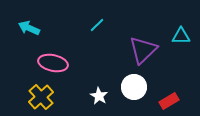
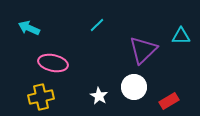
yellow cross: rotated 30 degrees clockwise
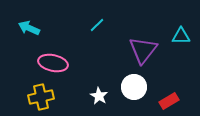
purple triangle: rotated 8 degrees counterclockwise
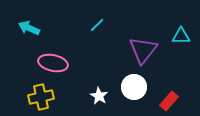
red rectangle: rotated 18 degrees counterclockwise
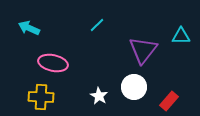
yellow cross: rotated 15 degrees clockwise
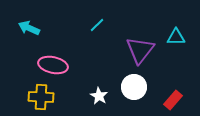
cyan triangle: moved 5 px left, 1 px down
purple triangle: moved 3 px left
pink ellipse: moved 2 px down
red rectangle: moved 4 px right, 1 px up
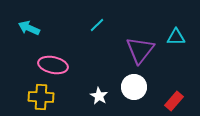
red rectangle: moved 1 px right, 1 px down
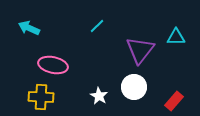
cyan line: moved 1 px down
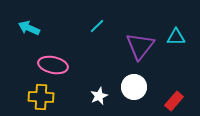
purple triangle: moved 4 px up
white star: rotated 18 degrees clockwise
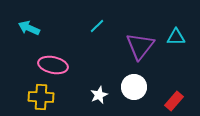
white star: moved 1 px up
